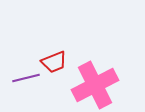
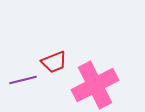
purple line: moved 3 px left, 2 px down
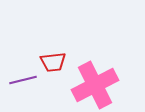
red trapezoid: moved 1 px left; rotated 16 degrees clockwise
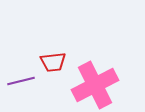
purple line: moved 2 px left, 1 px down
